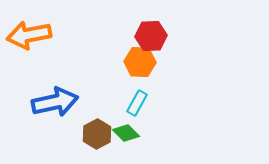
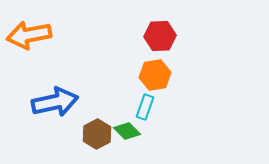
red hexagon: moved 9 px right
orange hexagon: moved 15 px right, 13 px down; rotated 12 degrees counterclockwise
cyan rectangle: moved 8 px right, 4 px down; rotated 10 degrees counterclockwise
green diamond: moved 1 px right, 2 px up
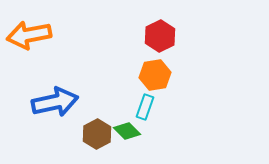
red hexagon: rotated 24 degrees counterclockwise
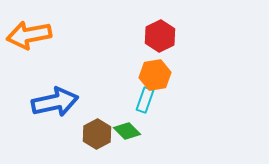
cyan rectangle: moved 7 px up
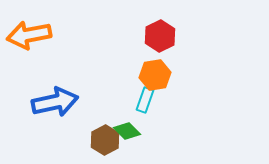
brown hexagon: moved 8 px right, 6 px down
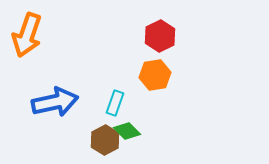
orange arrow: moved 2 px left; rotated 60 degrees counterclockwise
cyan rectangle: moved 30 px left, 3 px down
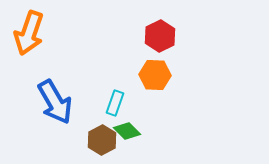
orange arrow: moved 2 px right, 2 px up
orange hexagon: rotated 12 degrees clockwise
blue arrow: rotated 72 degrees clockwise
brown hexagon: moved 3 px left
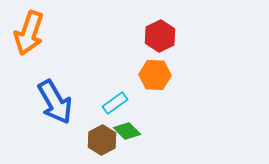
cyan rectangle: rotated 35 degrees clockwise
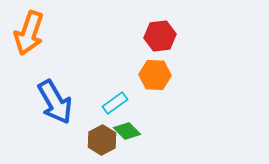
red hexagon: rotated 20 degrees clockwise
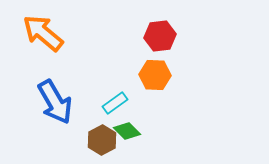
orange arrow: moved 14 px right; rotated 111 degrees clockwise
